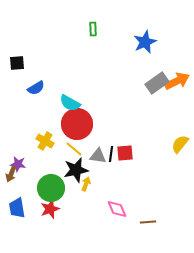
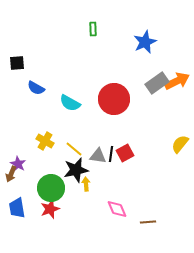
blue semicircle: rotated 60 degrees clockwise
red circle: moved 37 px right, 25 px up
red square: rotated 24 degrees counterclockwise
purple star: rotated 21 degrees clockwise
yellow arrow: rotated 24 degrees counterclockwise
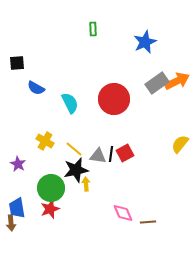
cyan semicircle: rotated 145 degrees counterclockwise
brown arrow: moved 49 px down; rotated 28 degrees counterclockwise
pink diamond: moved 6 px right, 4 px down
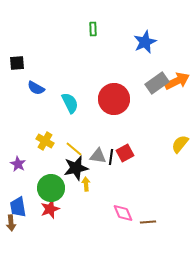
black line: moved 3 px down
black star: moved 2 px up
blue trapezoid: moved 1 px right, 1 px up
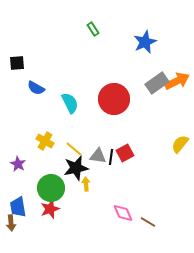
green rectangle: rotated 32 degrees counterclockwise
brown line: rotated 35 degrees clockwise
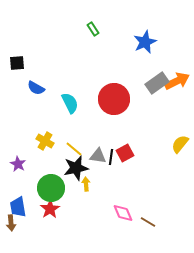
red star: rotated 12 degrees counterclockwise
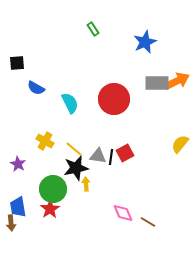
gray rectangle: rotated 35 degrees clockwise
green circle: moved 2 px right, 1 px down
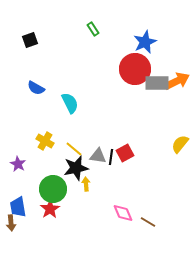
black square: moved 13 px right, 23 px up; rotated 14 degrees counterclockwise
red circle: moved 21 px right, 30 px up
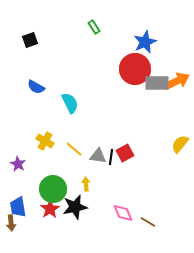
green rectangle: moved 1 px right, 2 px up
blue semicircle: moved 1 px up
black star: moved 1 px left, 39 px down
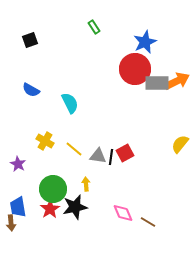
blue semicircle: moved 5 px left, 3 px down
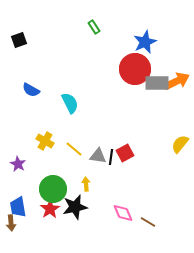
black square: moved 11 px left
